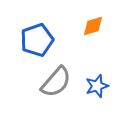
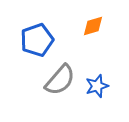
gray semicircle: moved 4 px right, 2 px up
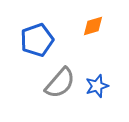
gray semicircle: moved 3 px down
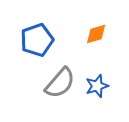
orange diamond: moved 3 px right, 8 px down
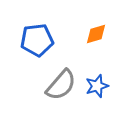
blue pentagon: rotated 12 degrees clockwise
gray semicircle: moved 1 px right, 2 px down
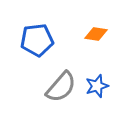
orange diamond: rotated 25 degrees clockwise
gray semicircle: moved 2 px down
